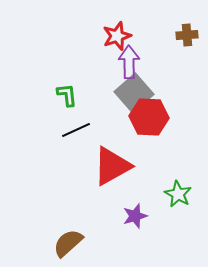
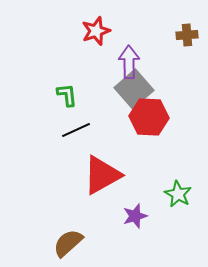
red star: moved 21 px left, 5 px up
gray square: moved 4 px up
red triangle: moved 10 px left, 9 px down
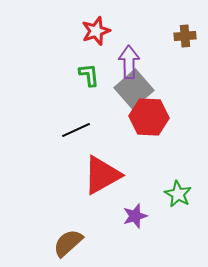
brown cross: moved 2 px left, 1 px down
green L-shape: moved 22 px right, 20 px up
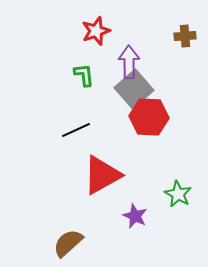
green L-shape: moved 5 px left
purple star: rotated 30 degrees counterclockwise
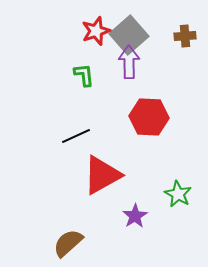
gray square: moved 5 px left, 54 px up
black line: moved 6 px down
purple star: rotated 15 degrees clockwise
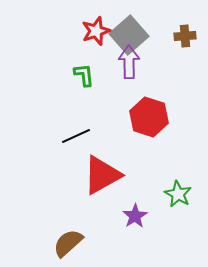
red hexagon: rotated 15 degrees clockwise
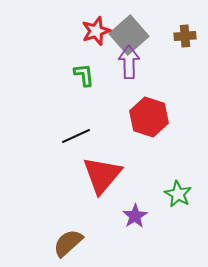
red triangle: rotated 21 degrees counterclockwise
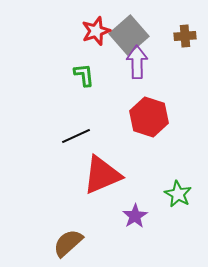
purple arrow: moved 8 px right
red triangle: rotated 27 degrees clockwise
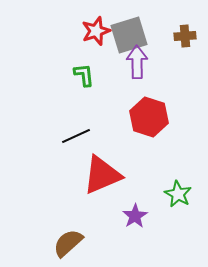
gray square: rotated 24 degrees clockwise
